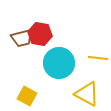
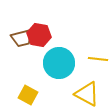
red hexagon: moved 1 px left, 1 px down
yellow line: moved 1 px down
yellow square: moved 1 px right, 1 px up
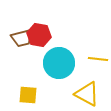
yellow square: rotated 24 degrees counterclockwise
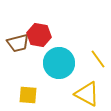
brown trapezoid: moved 4 px left, 5 px down
yellow line: rotated 48 degrees clockwise
